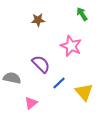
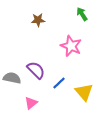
purple semicircle: moved 5 px left, 6 px down
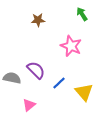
pink triangle: moved 2 px left, 2 px down
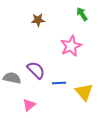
pink star: rotated 25 degrees clockwise
blue line: rotated 40 degrees clockwise
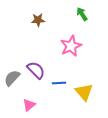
gray semicircle: rotated 60 degrees counterclockwise
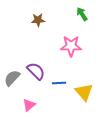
pink star: rotated 25 degrees clockwise
purple semicircle: moved 1 px down
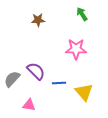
pink star: moved 5 px right, 3 px down
gray semicircle: moved 1 px down
pink triangle: rotated 48 degrees clockwise
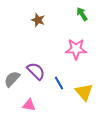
brown star: rotated 24 degrees clockwise
blue line: rotated 64 degrees clockwise
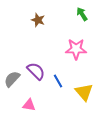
blue line: moved 1 px left, 2 px up
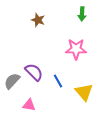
green arrow: rotated 144 degrees counterclockwise
purple semicircle: moved 2 px left, 1 px down
gray semicircle: moved 2 px down
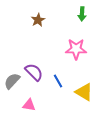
brown star: rotated 24 degrees clockwise
yellow triangle: rotated 18 degrees counterclockwise
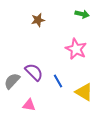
green arrow: rotated 80 degrees counterclockwise
brown star: rotated 16 degrees clockwise
pink star: rotated 25 degrees clockwise
